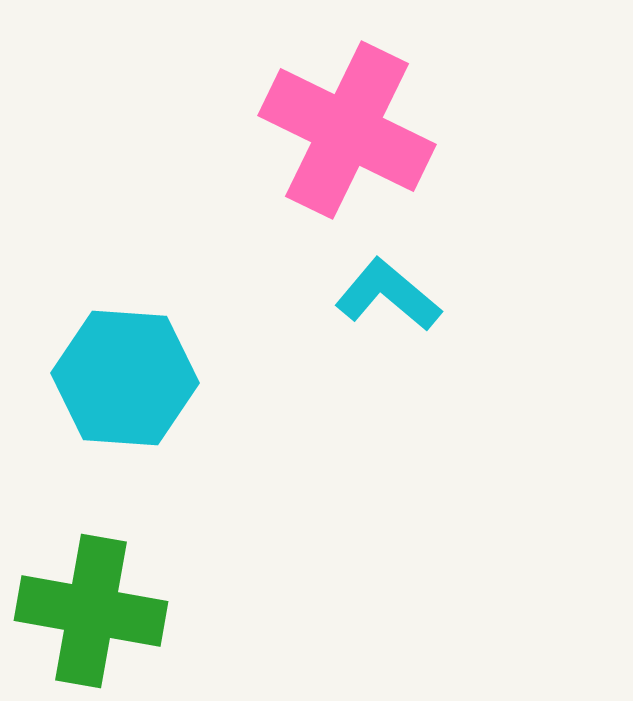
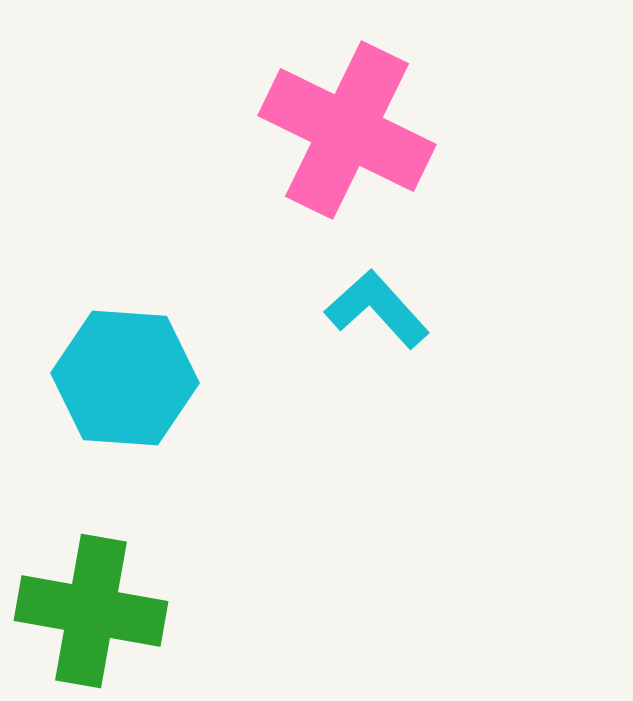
cyan L-shape: moved 11 px left, 14 px down; rotated 8 degrees clockwise
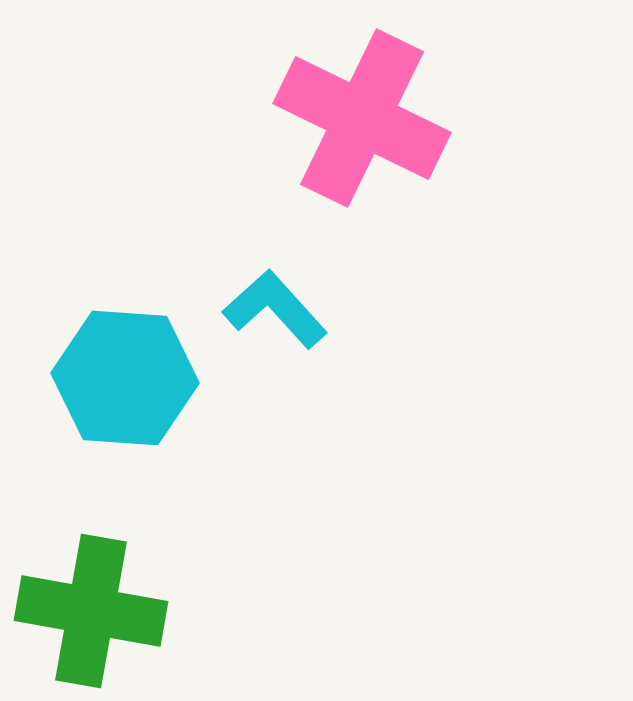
pink cross: moved 15 px right, 12 px up
cyan L-shape: moved 102 px left
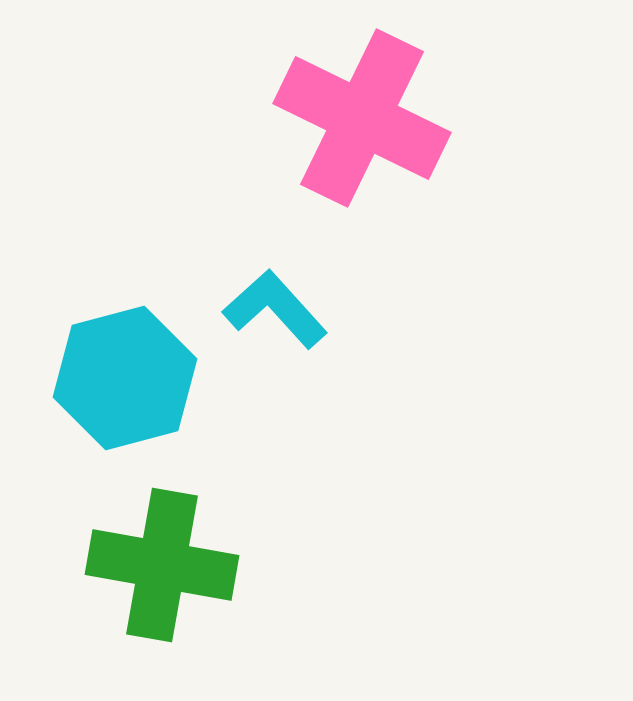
cyan hexagon: rotated 19 degrees counterclockwise
green cross: moved 71 px right, 46 px up
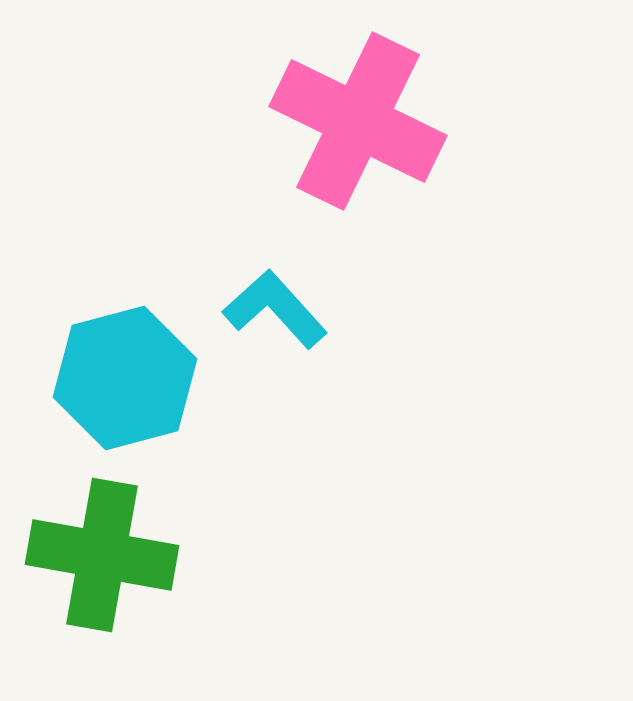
pink cross: moved 4 px left, 3 px down
green cross: moved 60 px left, 10 px up
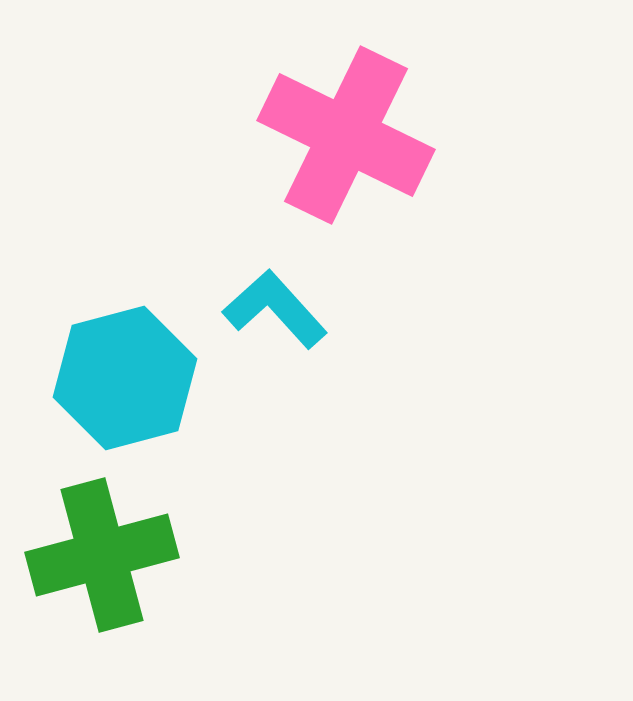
pink cross: moved 12 px left, 14 px down
green cross: rotated 25 degrees counterclockwise
